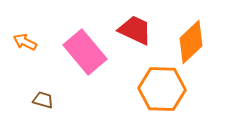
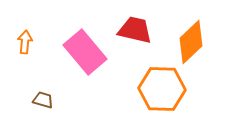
red trapezoid: rotated 12 degrees counterclockwise
orange arrow: rotated 70 degrees clockwise
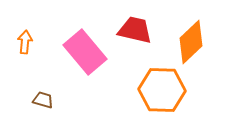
orange hexagon: moved 1 px down
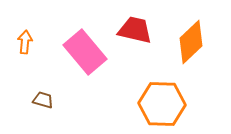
orange hexagon: moved 14 px down
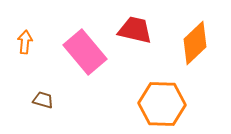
orange diamond: moved 4 px right, 1 px down
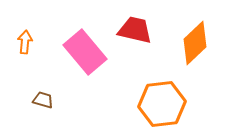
orange hexagon: rotated 9 degrees counterclockwise
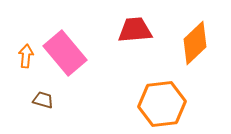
red trapezoid: rotated 18 degrees counterclockwise
orange arrow: moved 1 px right, 14 px down
pink rectangle: moved 20 px left, 1 px down
